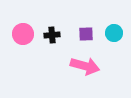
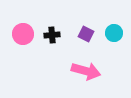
purple square: rotated 28 degrees clockwise
pink arrow: moved 1 px right, 5 px down
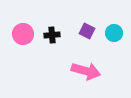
purple square: moved 1 px right, 3 px up
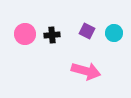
pink circle: moved 2 px right
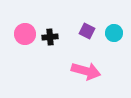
black cross: moved 2 px left, 2 px down
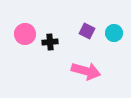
black cross: moved 5 px down
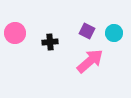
pink circle: moved 10 px left, 1 px up
pink arrow: moved 4 px right, 10 px up; rotated 56 degrees counterclockwise
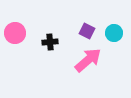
pink arrow: moved 2 px left, 1 px up
